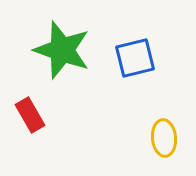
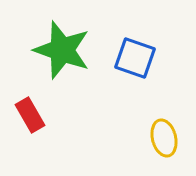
blue square: rotated 33 degrees clockwise
yellow ellipse: rotated 9 degrees counterclockwise
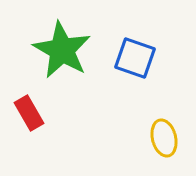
green star: rotated 10 degrees clockwise
red rectangle: moved 1 px left, 2 px up
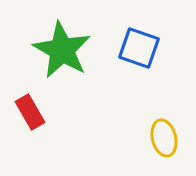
blue square: moved 4 px right, 10 px up
red rectangle: moved 1 px right, 1 px up
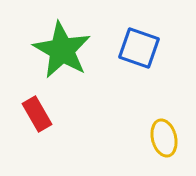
red rectangle: moved 7 px right, 2 px down
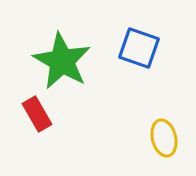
green star: moved 11 px down
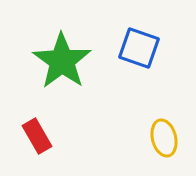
green star: rotated 6 degrees clockwise
red rectangle: moved 22 px down
